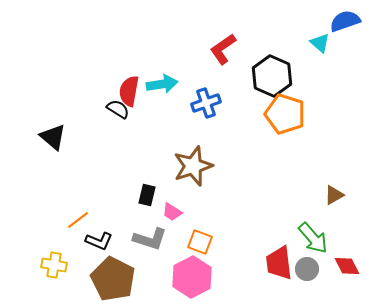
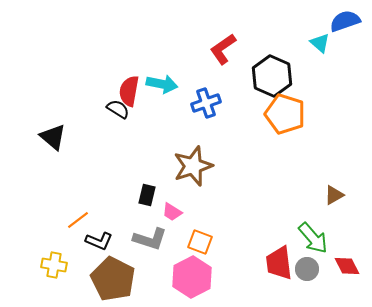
cyan arrow: rotated 20 degrees clockwise
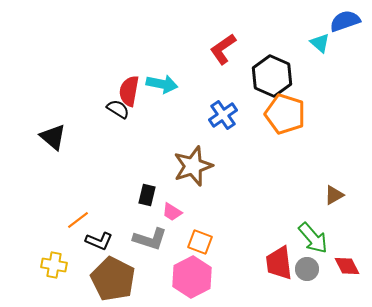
blue cross: moved 17 px right, 12 px down; rotated 16 degrees counterclockwise
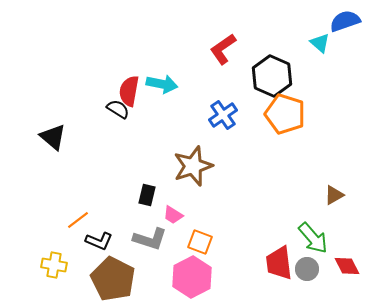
pink trapezoid: moved 1 px right, 3 px down
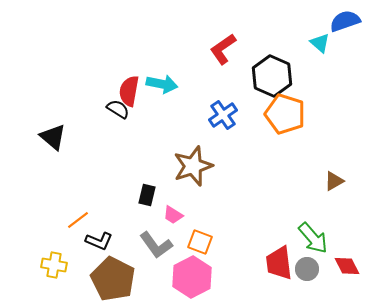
brown triangle: moved 14 px up
gray L-shape: moved 6 px right, 6 px down; rotated 36 degrees clockwise
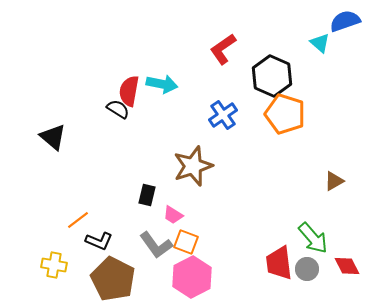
orange square: moved 14 px left
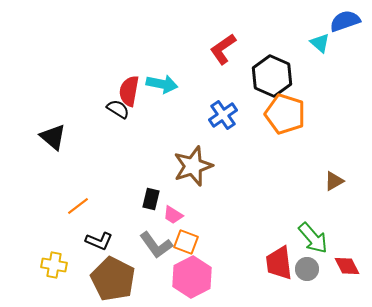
black rectangle: moved 4 px right, 4 px down
orange line: moved 14 px up
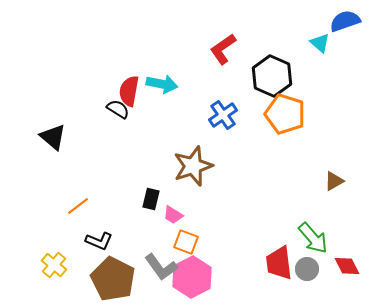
gray L-shape: moved 5 px right, 22 px down
yellow cross: rotated 30 degrees clockwise
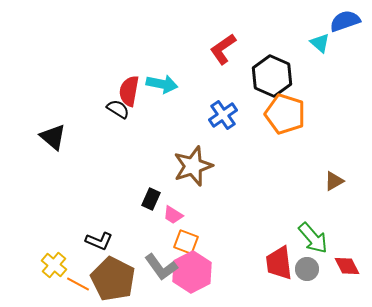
black rectangle: rotated 10 degrees clockwise
orange line: moved 78 px down; rotated 65 degrees clockwise
pink hexagon: moved 5 px up
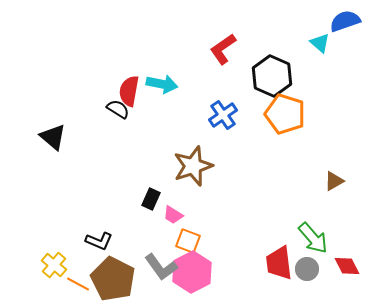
orange square: moved 2 px right, 1 px up
